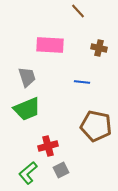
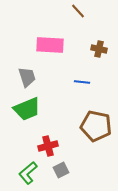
brown cross: moved 1 px down
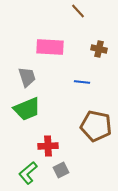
pink rectangle: moved 2 px down
red cross: rotated 12 degrees clockwise
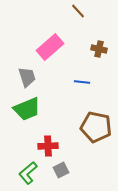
pink rectangle: rotated 44 degrees counterclockwise
brown pentagon: moved 1 px down
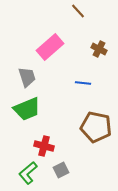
brown cross: rotated 14 degrees clockwise
blue line: moved 1 px right, 1 px down
red cross: moved 4 px left; rotated 18 degrees clockwise
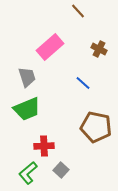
blue line: rotated 35 degrees clockwise
red cross: rotated 18 degrees counterclockwise
gray square: rotated 21 degrees counterclockwise
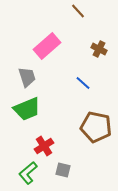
pink rectangle: moved 3 px left, 1 px up
red cross: rotated 30 degrees counterclockwise
gray square: moved 2 px right; rotated 28 degrees counterclockwise
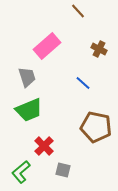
green trapezoid: moved 2 px right, 1 px down
red cross: rotated 12 degrees counterclockwise
green L-shape: moved 7 px left, 1 px up
